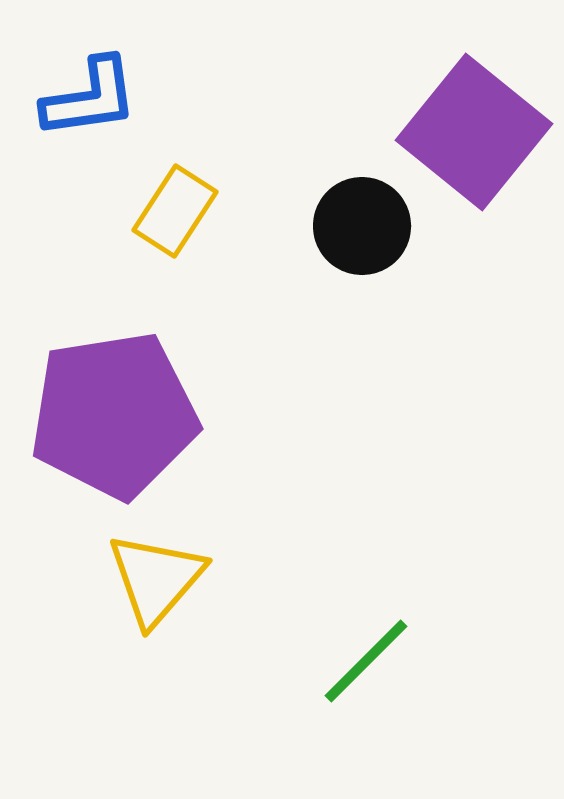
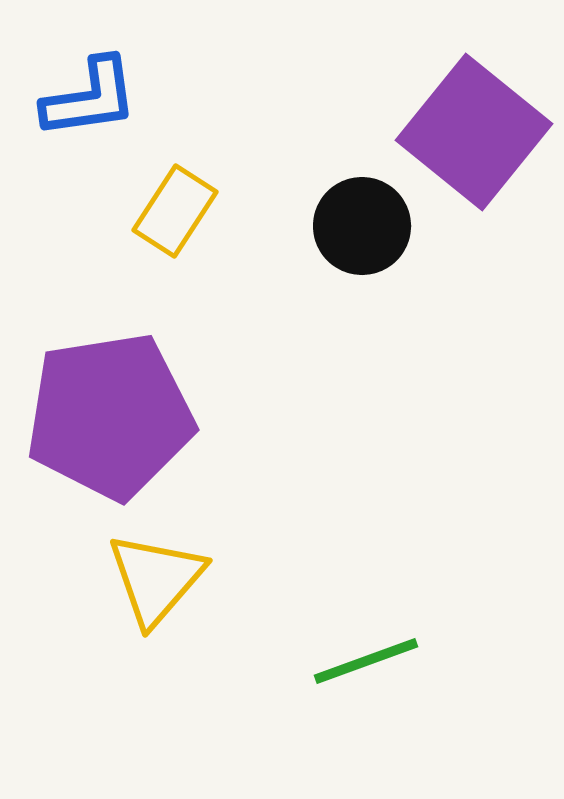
purple pentagon: moved 4 px left, 1 px down
green line: rotated 25 degrees clockwise
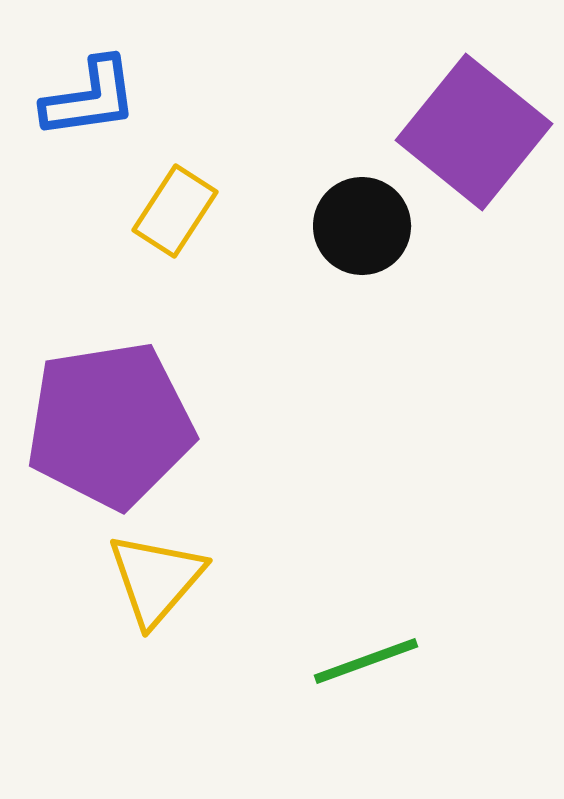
purple pentagon: moved 9 px down
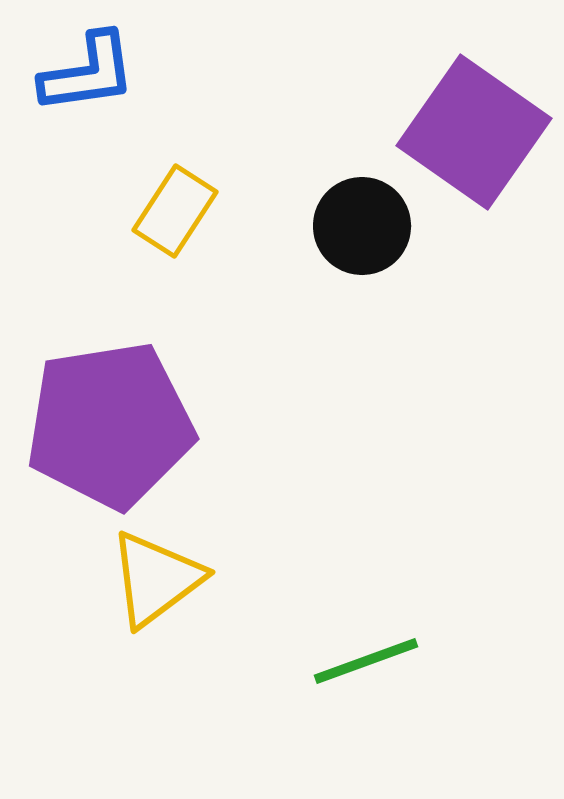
blue L-shape: moved 2 px left, 25 px up
purple square: rotated 4 degrees counterclockwise
yellow triangle: rotated 12 degrees clockwise
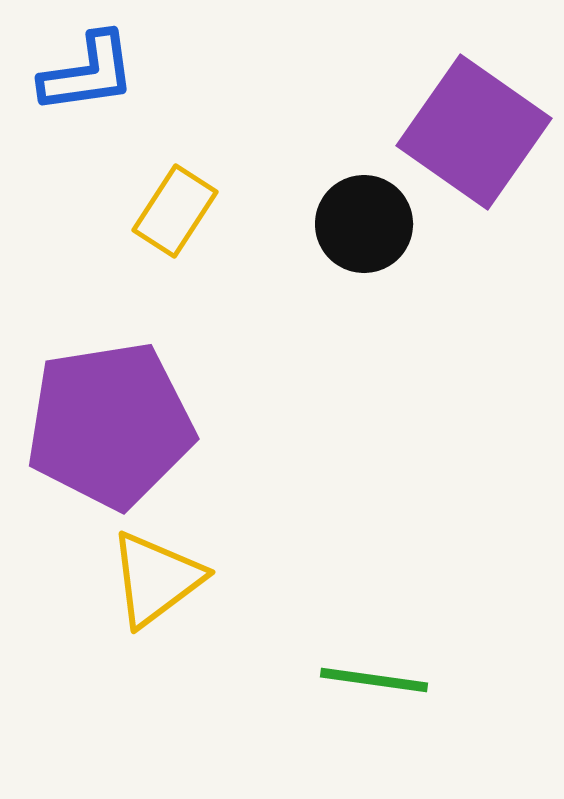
black circle: moved 2 px right, 2 px up
green line: moved 8 px right, 19 px down; rotated 28 degrees clockwise
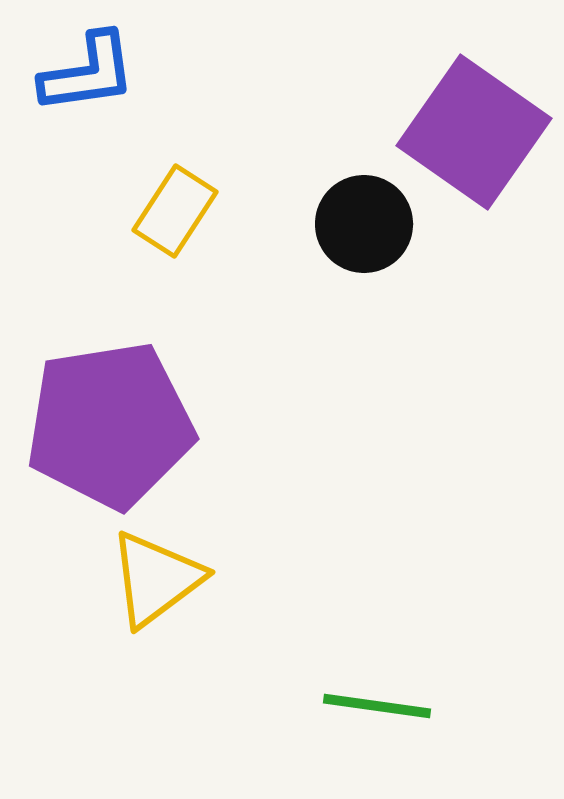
green line: moved 3 px right, 26 px down
